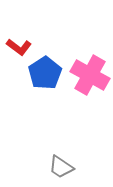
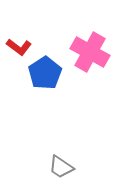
pink cross: moved 23 px up
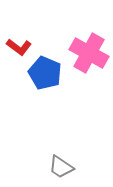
pink cross: moved 1 px left, 1 px down
blue pentagon: rotated 16 degrees counterclockwise
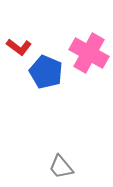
blue pentagon: moved 1 px right, 1 px up
gray trapezoid: rotated 16 degrees clockwise
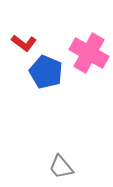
red L-shape: moved 5 px right, 4 px up
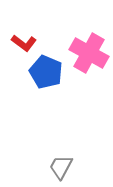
gray trapezoid: rotated 68 degrees clockwise
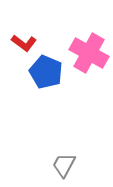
gray trapezoid: moved 3 px right, 2 px up
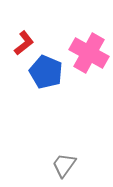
red L-shape: rotated 75 degrees counterclockwise
gray trapezoid: rotated 8 degrees clockwise
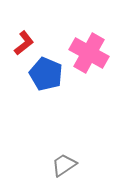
blue pentagon: moved 2 px down
gray trapezoid: rotated 20 degrees clockwise
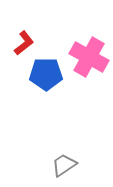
pink cross: moved 4 px down
blue pentagon: rotated 24 degrees counterclockwise
